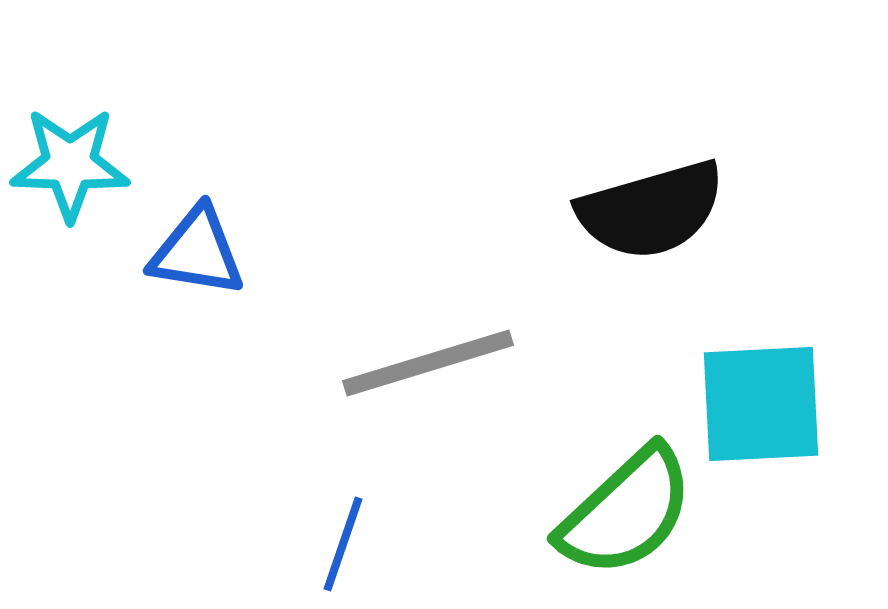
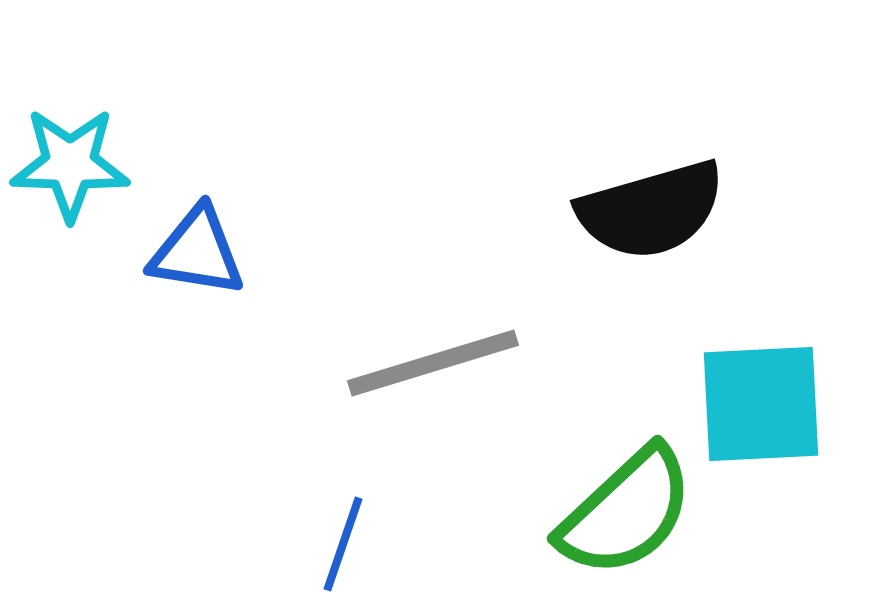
gray line: moved 5 px right
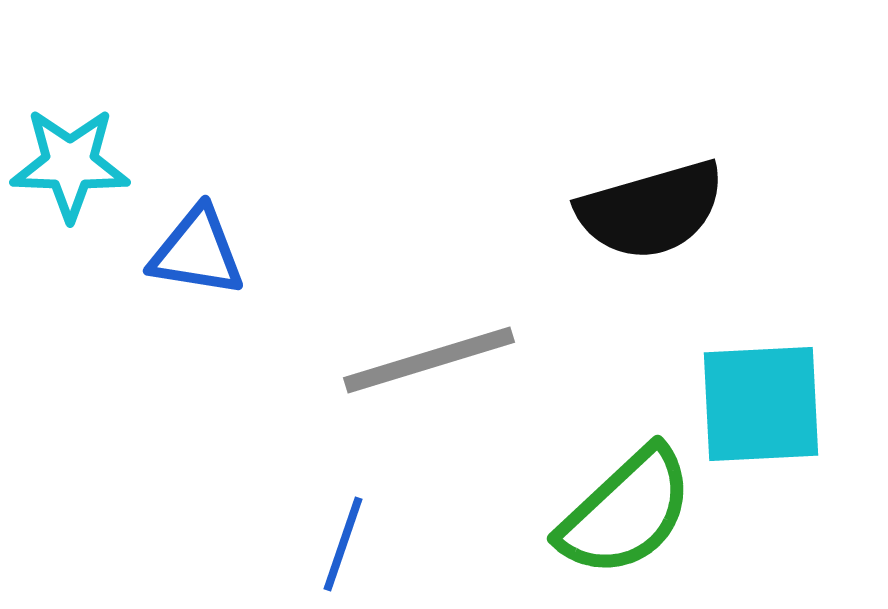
gray line: moved 4 px left, 3 px up
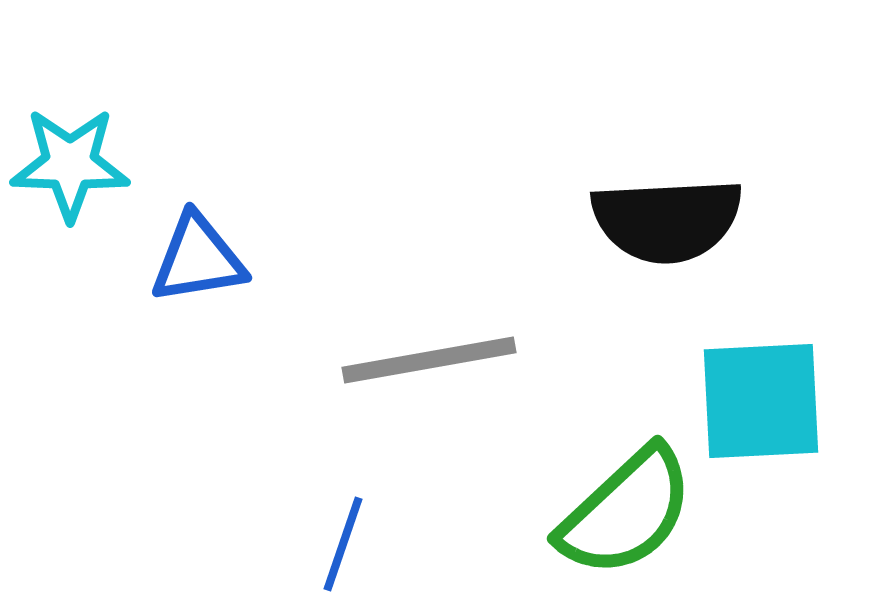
black semicircle: moved 16 px right, 10 px down; rotated 13 degrees clockwise
blue triangle: moved 1 px right, 7 px down; rotated 18 degrees counterclockwise
gray line: rotated 7 degrees clockwise
cyan square: moved 3 px up
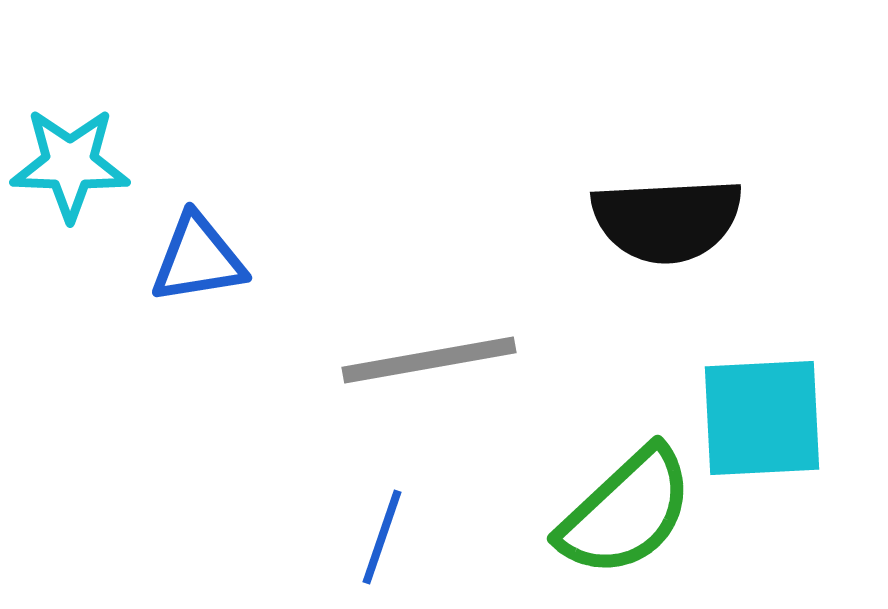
cyan square: moved 1 px right, 17 px down
blue line: moved 39 px right, 7 px up
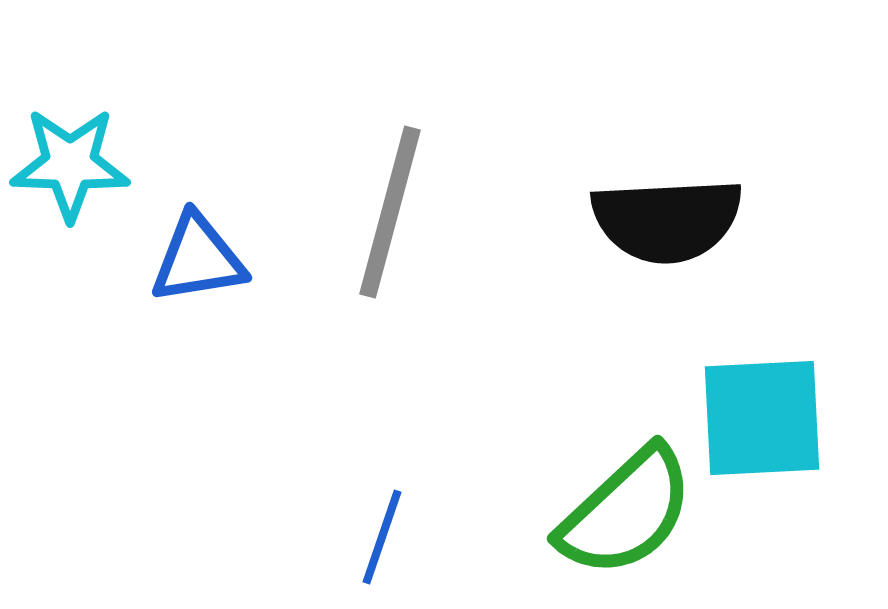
gray line: moved 39 px left, 148 px up; rotated 65 degrees counterclockwise
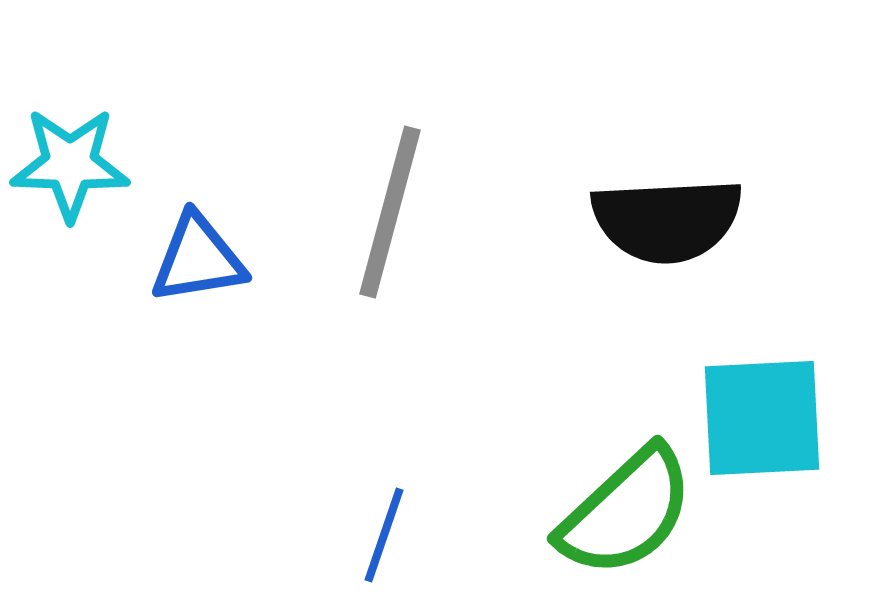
blue line: moved 2 px right, 2 px up
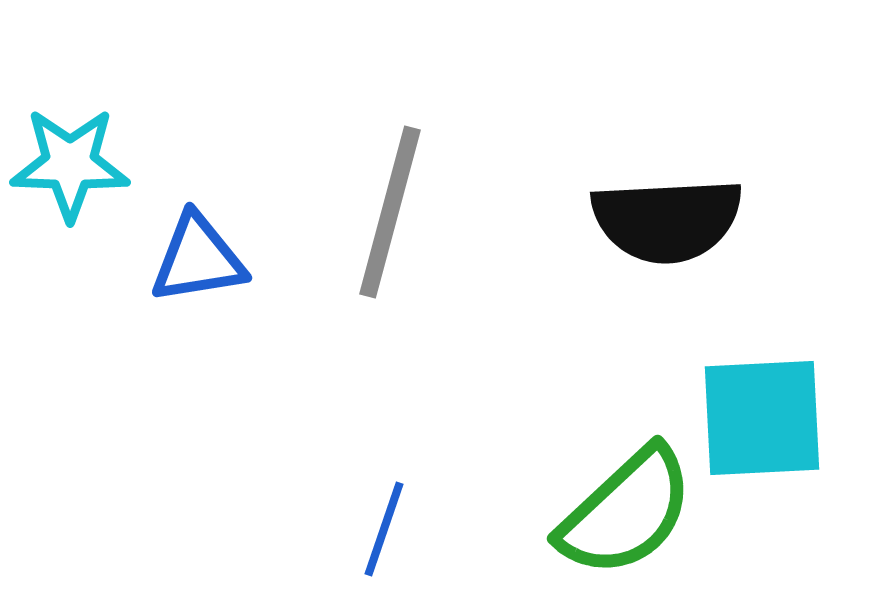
blue line: moved 6 px up
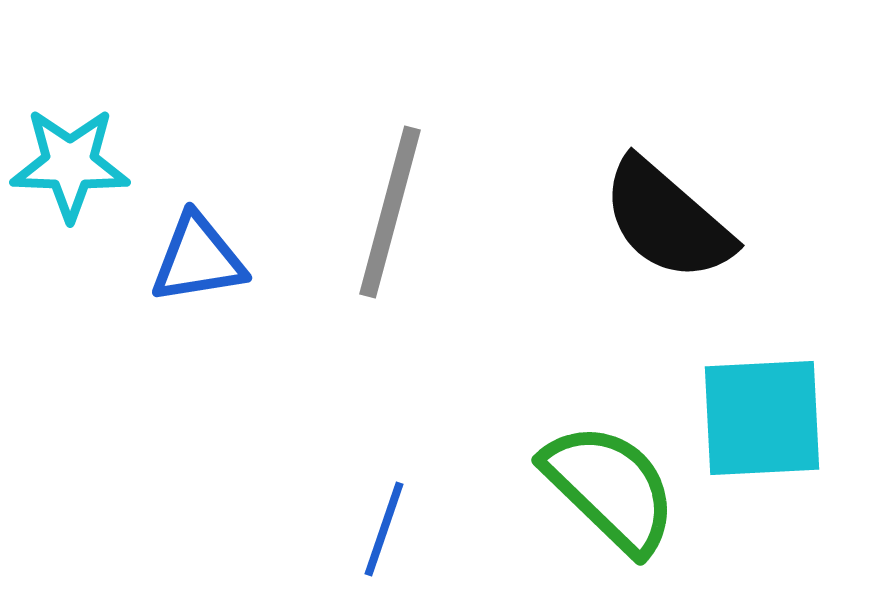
black semicircle: rotated 44 degrees clockwise
green semicircle: moved 16 px left, 24 px up; rotated 93 degrees counterclockwise
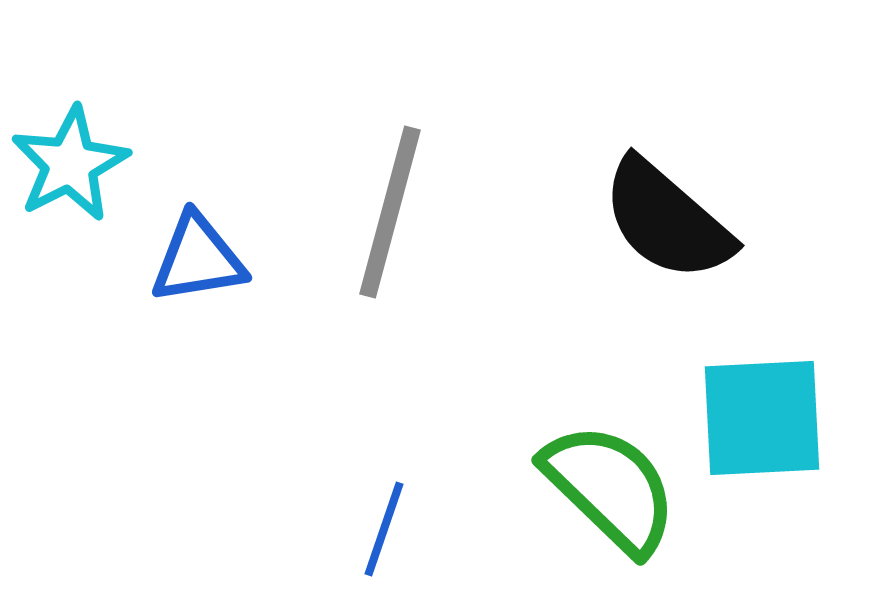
cyan star: rotated 29 degrees counterclockwise
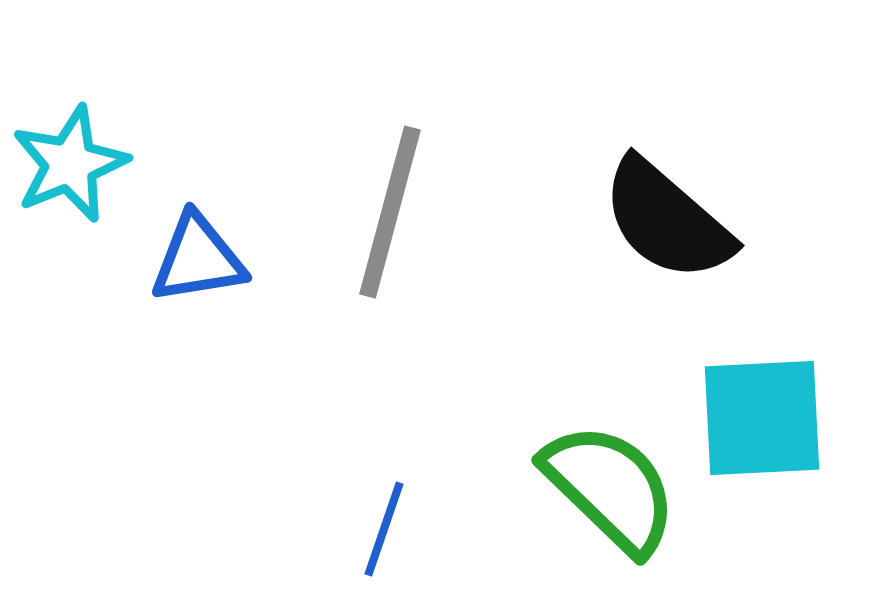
cyan star: rotated 5 degrees clockwise
